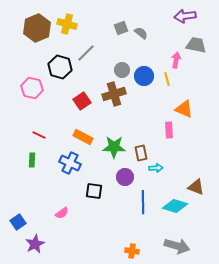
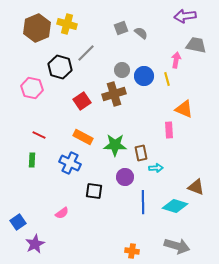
green star: moved 1 px right, 2 px up
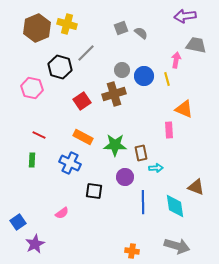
cyan diamond: rotated 65 degrees clockwise
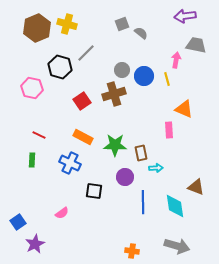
gray square: moved 1 px right, 4 px up
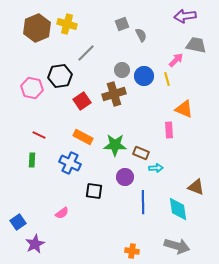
gray semicircle: moved 2 px down; rotated 24 degrees clockwise
pink arrow: rotated 35 degrees clockwise
black hexagon: moved 9 px down; rotated 25 degrees counterclockwise
brown rectangle: rotated 56 degrees counterclockwise
cyan diamond: moved 3 px right, 3 px down
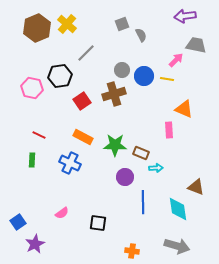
yellow cross: rotated 24 degrees clockwise
yellow line: rotated 64 degrees counterclockwise
black square: moved 4 px right, 32 px down
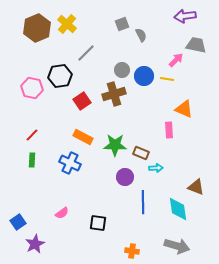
red line: moved 7 px left; rotated 72 degrees counterclockwise
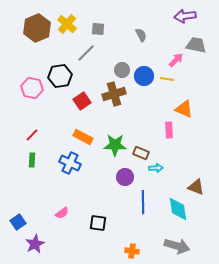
gray square: moved 24 px left, 5 px down; rotated 24 degrees clockwise
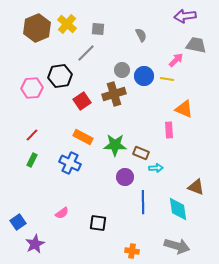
pink hexagon: rotated 15 degrees counterclockwise
green rectangle: rotated 24 degrees clockwise
